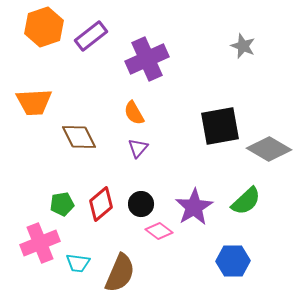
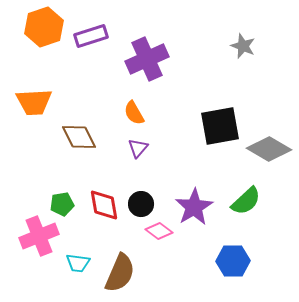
purple rectangle: rotated 20 degrees clockwise
red diamond: moved 3 px right, 1 px down; rotated 60 degrees counterclockwise
pink cross: moved 1 px left, 7 px up
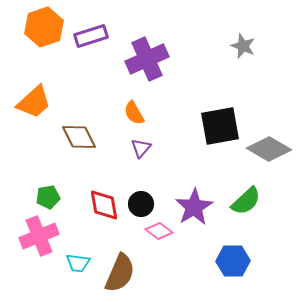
orange trapezoid: rotated 39 degrees counterclockwise
purple triangle: moved 3 px right
green pentagon: moved 14 px left, 7 px up
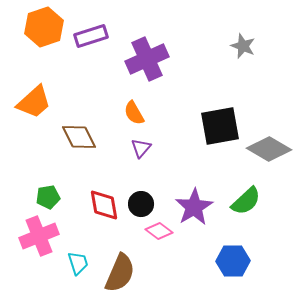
cyan trapezoid: rotated 115 degrees counterclockwise
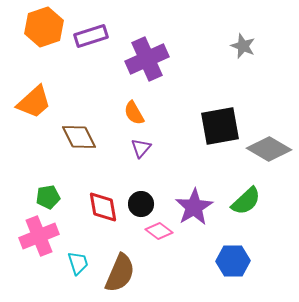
red diamond: moved 1 px left, 2 px down
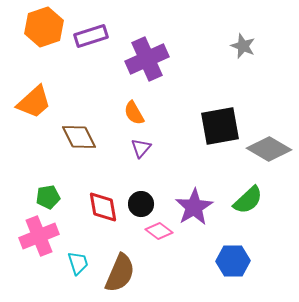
green semicircle: moved 2 px right, 1 px up
